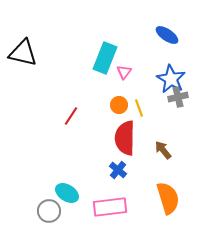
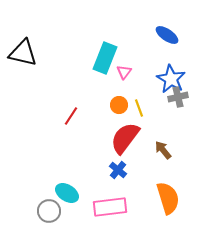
red semicircle: rotated 36 degrees clockwise
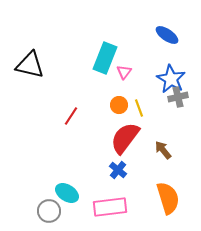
black triangle: moved 7 px right, 12 px down
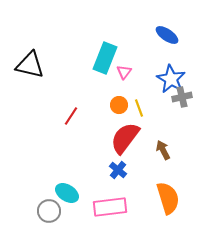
gray cross: moved 4 px right
brown arrow: rotated 12 degrees clockwise
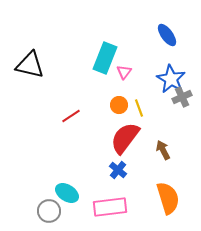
blue ellipse: rotated 20 degrees clockwise
gray cross: rotated 12 degrees counterclockwise
red line: rotated 24 degrees clockwise
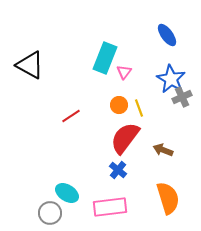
black triangle: rotated 16 degrees clockwise
brown arrow: rotated 42 degrees counterclockwise
gray circle: moved 1 px right, 2 px down
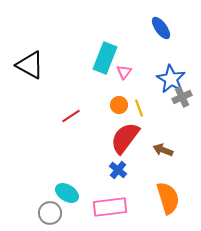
blue ellipse: moved 6 px left, 7 px up
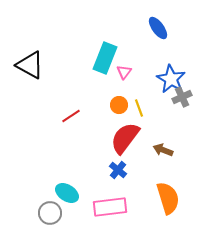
blue ellipse: moved 3 px left
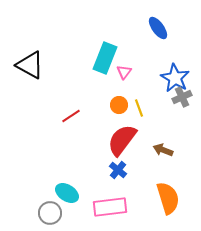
blue star: moved 4 px right, 1 px up
red semicircle: moved 3 px left, 2 px down
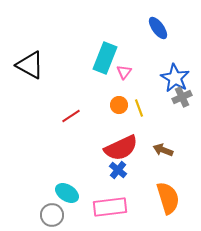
red semicircle: moved 1 px left, 8 px down; rotated 152 degrees counterclockwise
gray circle: moved 2 px right, 2 px down
